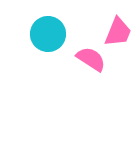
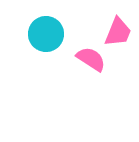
cyan circle: moved 2 px left
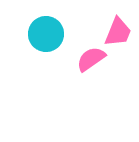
pink semicircle: rotated 68 degrees counterclockwise
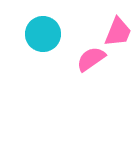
cyan circle: moved 3 px left
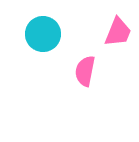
pink semicircle: moved 6 px left, 12 px down; rotated 44 degrees counterclockwise
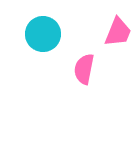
pink semicircle: moved 1 px left, 2 px up
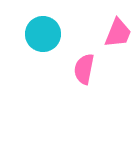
pink trapezoid: moved 1 px down
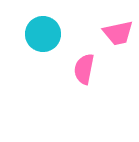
pink trapezoid: rotated 56 degrees clockwise
